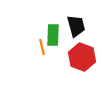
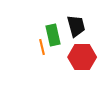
green rectangle: rotated 15 degrees counterclockwise
red hexagon: rotated 20 degrees counterclockwise
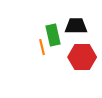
black trapezoid: rotated 75 degrees counterclockwise
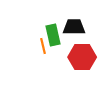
black trapezoid: moved 2 px left, 1 px down
orange line: moved 1 px right, 1 px up
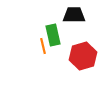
black trapezoid: moved 12 px up
red hexagon: moved 1 px right, 1 px up; rotated 16 degrees counterclockwise
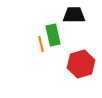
orange line: moved 2 px left, 2 px up
red hexagon: moved 2 px left, 8 px down
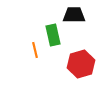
orange line: moved 6 px left, 6 px down
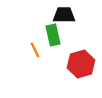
black trapezoid: moved 10 px left
orange line: rotated 14 degrees counterclockwise
